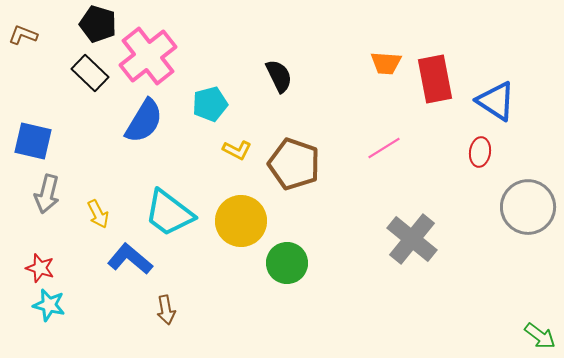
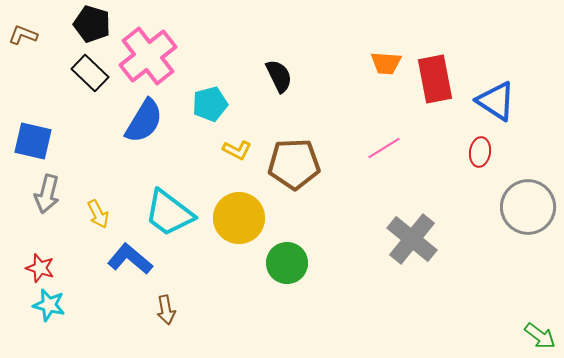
black pentagon: moved 6 px left
brown pentagon: rotated 21 degrees counterclockwise
yellow circle: moved 2 px left, 3 px up
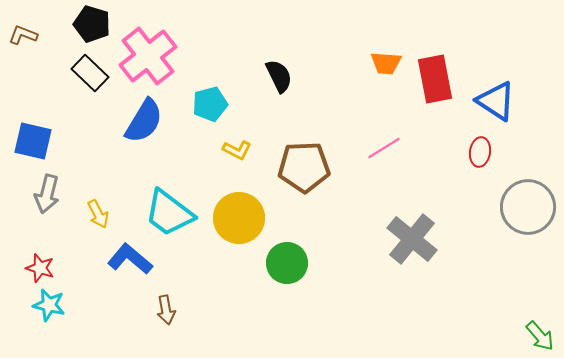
brown pentagon: moved 10 px right, 3 px down
green arrow: rotated 12 degrees clockwise
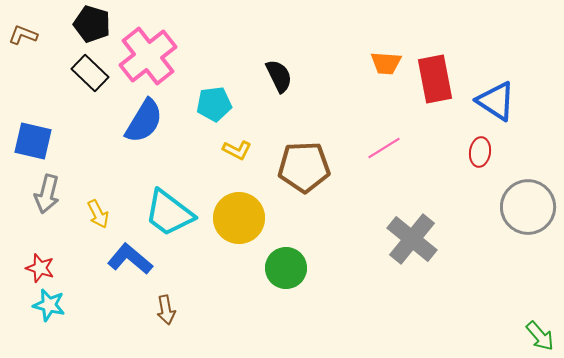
cyan pentagon: moved 4 px right; rotated 8 degrees clockwise
green circle: moved 1 px left, 5 px down
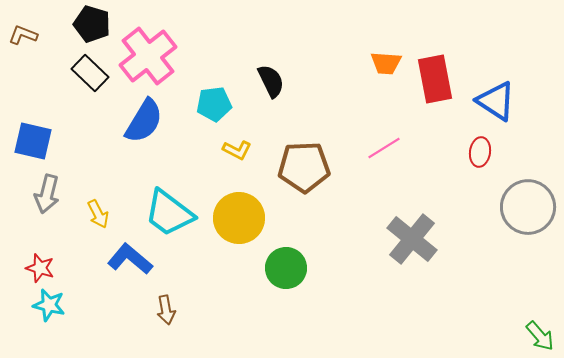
black semicircle: moved 8 px left, 5 px down
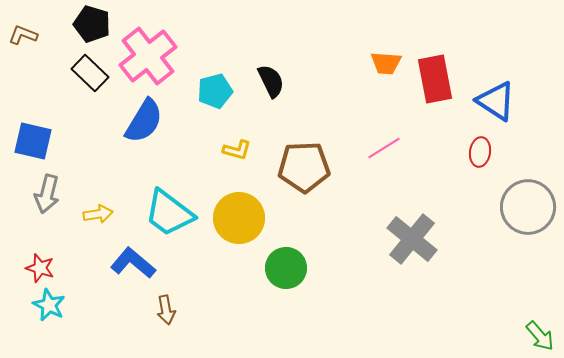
cyan pentagon: moved 1 px right, 13 px up; rotated 8 degrees counterclockwise
yellow L-shape: rotated 12 degrees counterclockwise
yellow arrow: rotated 72 degrees counterclockwise
blue L-shape: moved 3 px right, 4 px down
cyan star: rotated 12 degrees clockwise
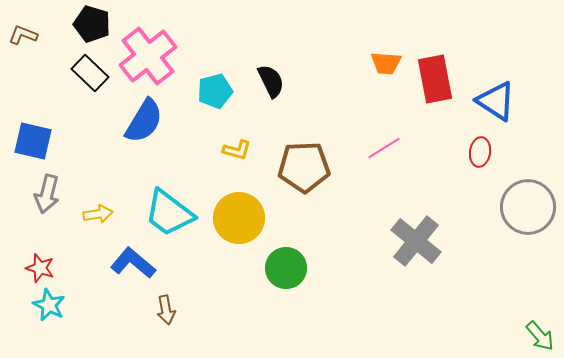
gray cross: moved 4 px right, 2 px down
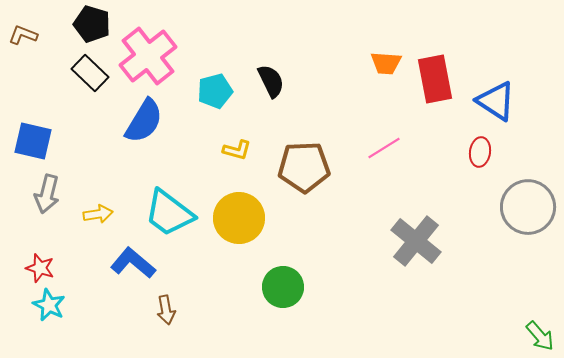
green circle: moved 3 px left, 19 px down
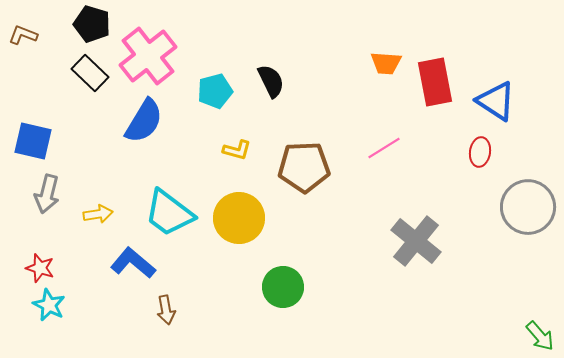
red rectangle: moved 3 px down
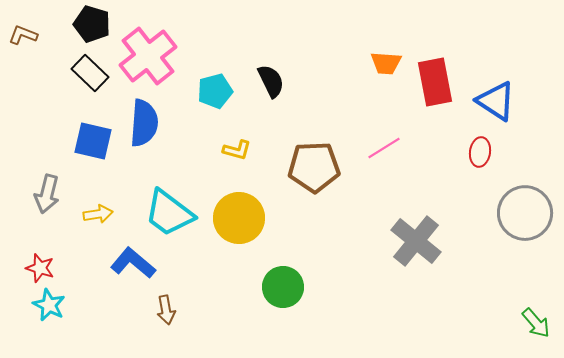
blue semicircle: moved 2 px down; rotated 27 degrees counterclockwise
blue square: moved 60 px right
brown pentagon: moved 10 px right
gray circle: moved 3 px left, 6 px down
green arrow: moved 4 px left, 13 px up
